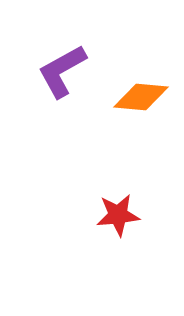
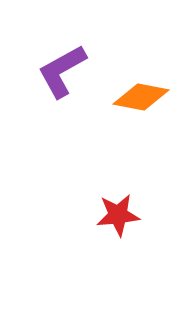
orange diamond: rotated 6 degrees clockwise
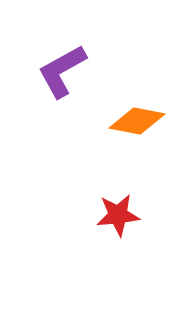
orange diamond: moved 4 px left, 24 px down
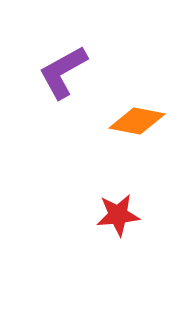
purple L-shape: moved 1 px right, 1 px down
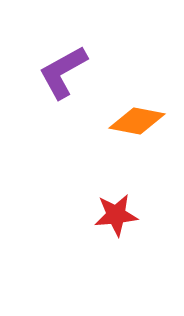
red star: moved 2 px left
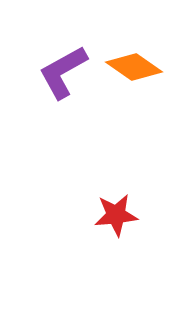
orange diamond: moved 3 px left, 54 px up; rotated 24 degrees clockwise
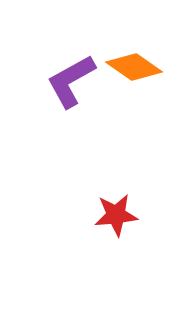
purple L-shape: moved 8 px right, 9 px down
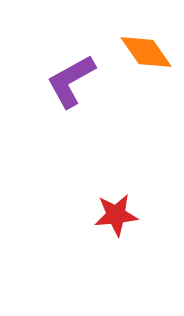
orange diamond: moved 12 px right, 15 px up; rotated 20 degrees clockwise
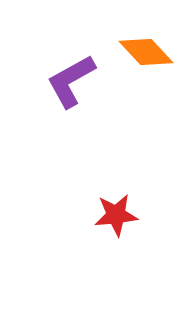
orange diamond: rotated 8 degrees counterclockwise
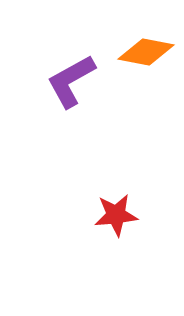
orange diamond: rotated 36 degrees counterclockwise
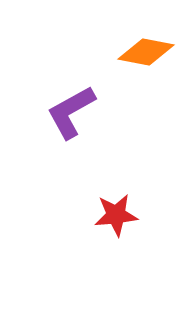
purple L-shape: moved 31 px down
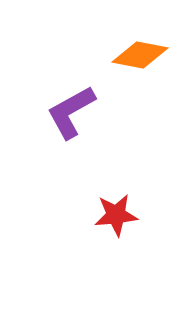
orange diamond: moved 6 px left, 3 px down
